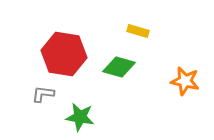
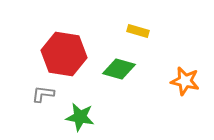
green diamond: moved 2 px down
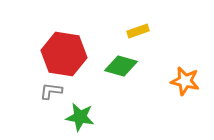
yellow rectangle: rotated 35 degrees counterclockwise
green diamond: moved 2 px right, 3 px up
gray L-shape: moved 8 px right, 3 px up
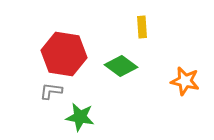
yellow rectangle: moved 4 px right, 4 px up; rotated 75 degrees counterclockwise
green diamond: rotated 20 degrees clockwise
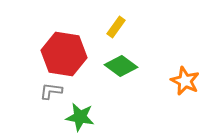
yellow rectangle: moved 26 px left; rotated 40 degrees clockwise
orange star: rotated 12 degrees clockwise
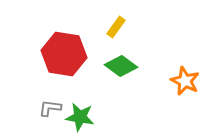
gray L-shape: moved 1 px left, 17 px down
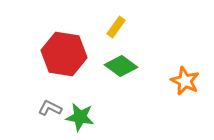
gray L-shape: rotated 20 degrees clockwise
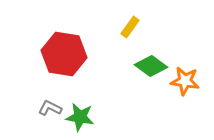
yellow rectangle: moved 14 px right
green diamond: moved 30 px right
orange star: rotated 16 degrees counterclockwise
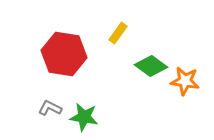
yellow rectangle: moved 12 px left, 6 px down
green star: moved 4 px right
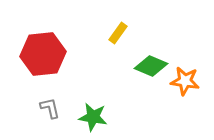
red hexagon: moved 21 px left; rotated 15 degrees counterclockwise
green diamond: rotated 12 degrees counterclockwise
gray L-shape: rotated 50 degrees clockwise
green star: moved 9 px right
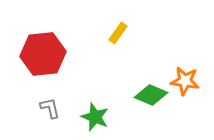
green diamond: moved 29 px down
green star: moved 2 px right; rotated 12 degrees clockwise
